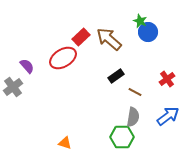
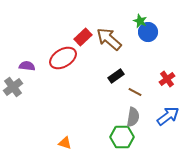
red rectangle: moved 2 px right
purple semicircle: rotated 42 degrees counterclockwise
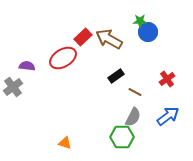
green star: rotated 24 degrees counterclockwise
brown arrow: rotated 12 degrees counterclockwise
gray semicircle: rotated 18 degrees clockwise
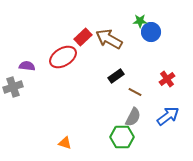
blue circle: moved 3 px right
red ellipse: moved 1 px up
gray cross: rotated 18 degrees clockwise
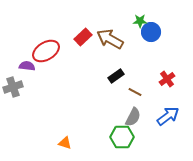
brown arrow: moved 1 px right
red ellipse: moved 17 px left, 6 px up
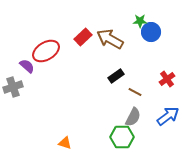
purple semicircle: rotated 35 degrees clockwise
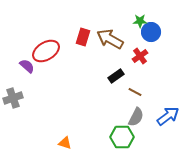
red rectangle: rotated 30 degrees counterclockwise
red cross: moved 27 px left, 23 px up
gray cross: moved 11 px down
gray semicircle: moved 3 px right
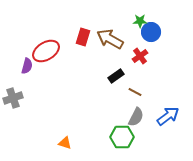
purple semicircle: rotated 63 degrees clockwise
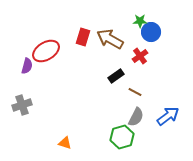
gray cross: moved 9 px right, 7 px down
green hexagon: rotated 15 degrees counterclockwise
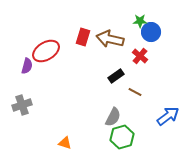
brown arrow: rotated 16 degrees counterclockwise
red cross: rotated 14 degrees counterclockwise
gray semicircle: moved 23 px left
